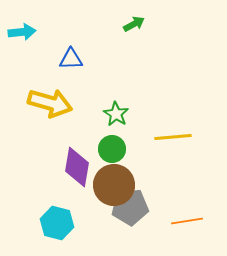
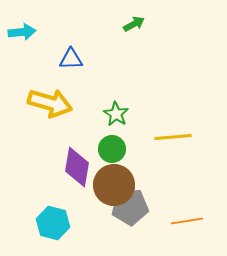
cyan hexagon: moved 4 px left
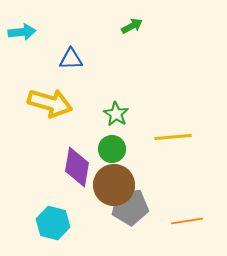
green arrow: moved 2 px left, 2 px down
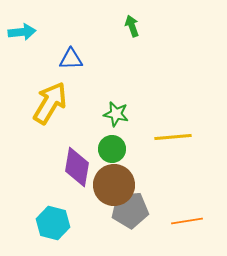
green arrow: rotated 80 degrees counterclockwise
yellow arrow: rotated 75 degrees counterclockwise
green star: rotated 20 degrees counterclockwise
gray pentagon: moved 3 px down
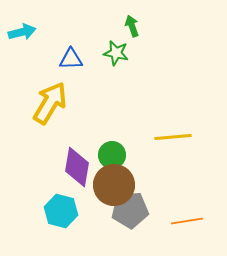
cyan arrow: rotated 8 degrees counterclockwise
green star: moved 61 px up
green circle: moved 6 px down
cyan hexagon: moved 8 px right, 12 px up
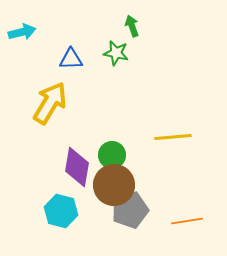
gray pentagon: rotated 12 degrees counterclockwise
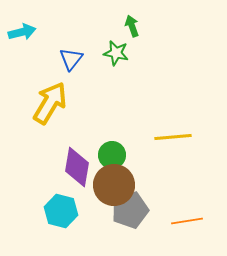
blue triangle: rotated 50 degrees counterclockwise
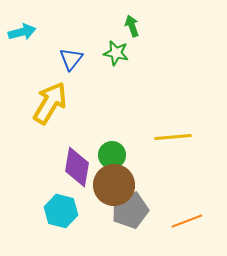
orange line: rotated 12 degrees counterclockwise
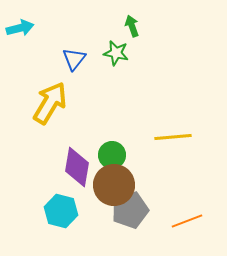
cyan arrow: moved 2 px left, 4 px up
blue triangle: moved 3 px right
